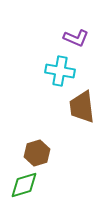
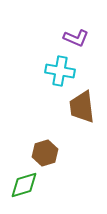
brown hexagon: moved 8 px right
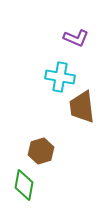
cyan cross: moved 6 px down
brown hexagon: moved 4 px left, 2 px up
green diamond: rotated 64 degrees counterclockwise
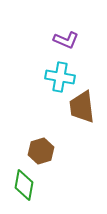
purple L-shape: moved 10 px left, 2 px down
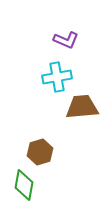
cyan cross: moved 3 px left; rotated 20 degrees counterclockwise
brown trapezoid: rotated 92 degrees clockwise
brown hexagon: moved 1 px left, 1 px down
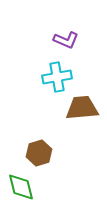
brown trapezoid: moved 1 px down
brown hexagon: moved 1 px left, 1 px down
green diamond: moved 3 px left, 2 px down; rotated 24 degrees counterclockwise
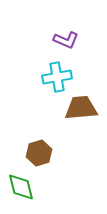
brown trapezoid: moved 1 px left
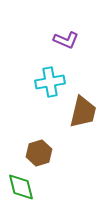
cyan cross: moved 7 px left, 5 px down
brown trapezoid: moved 2 px right, 4 px down; rotated 108 degrees clockwise
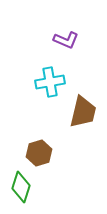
green diamond: rotated 32 degrees clockwise
